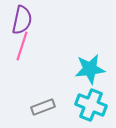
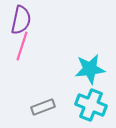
purple semicircle: moved 1 px left
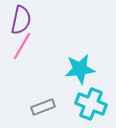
pink line: rotated 12 degrees clockwise
cyan star: moved 10 px left
cyan cross: moved 1 px up
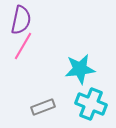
pink line: moved 1 px right
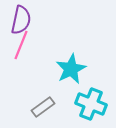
pink line: moved 2 px left, 1 px up; rotated 8 degrees counterclockwise
cyan star: moved 9 px left; rotated 20 degrees counterclockwise
gray rectangle: rotated 15 degrees counterclockwise
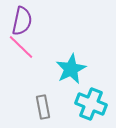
purple semicircle: moved 1 px right, 1 px down
pink line: moved 2 px down; rotated 68 degrees counterclockwise
gray rectangle: rotated 65 degrees counterclockwise
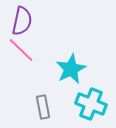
pink line: moved 3 px down
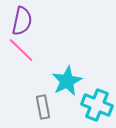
cyan star: moved 4 px left, 12 px down
cyan cross: moved 6 px right, 1 px down
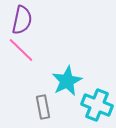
purple semicircle: moved 1 px up
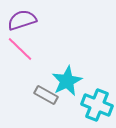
purple semicircle: rotated 120 degrees counterclockwise
pink line: moved 1 px left, 1 px up
gray rectangle: moved 3 px right, 12 px up; rotated 50 degrees counterclockwise
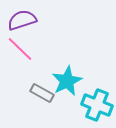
gray rectangle: moved 4 px left, 2 px up
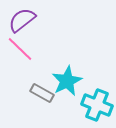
purple semicircle: rotated 20 degrees counterclockwise
